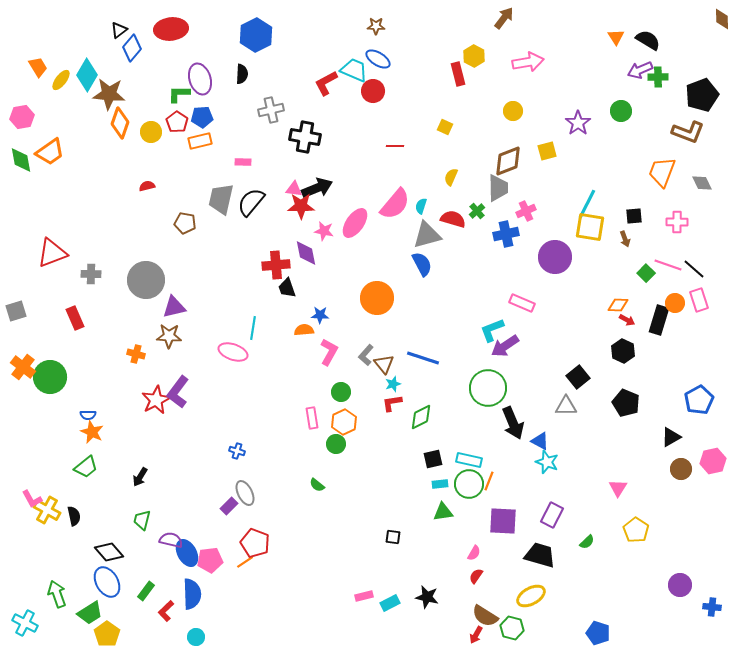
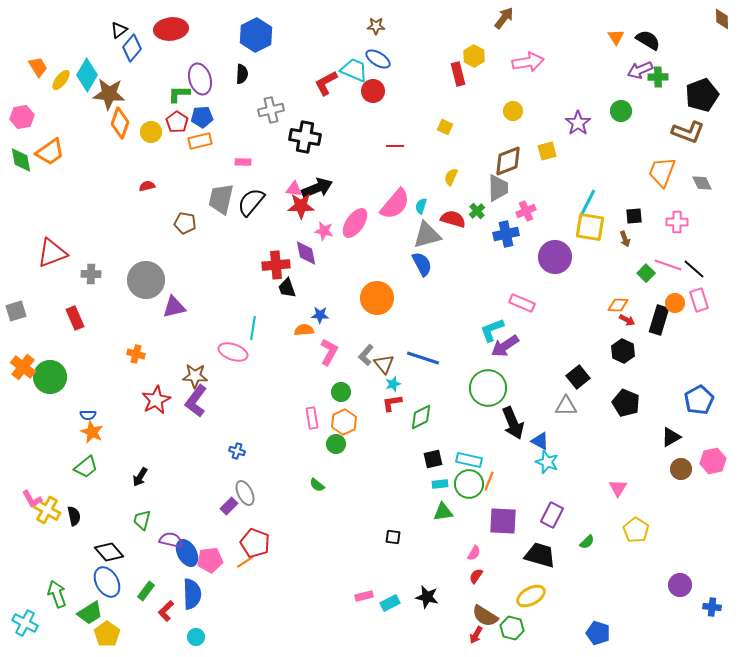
brown star at (169, 336): moved 26 px right, 40 px down
purple L-shape at (178, 392): moved 18 px right, 9 px down
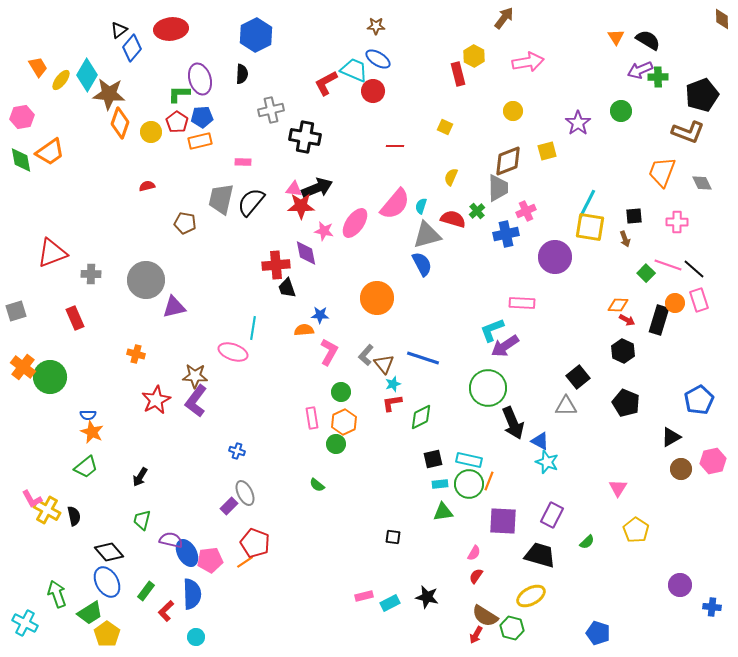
pink rectangle at (522, 303): rotated 20 degrees counterclockwise
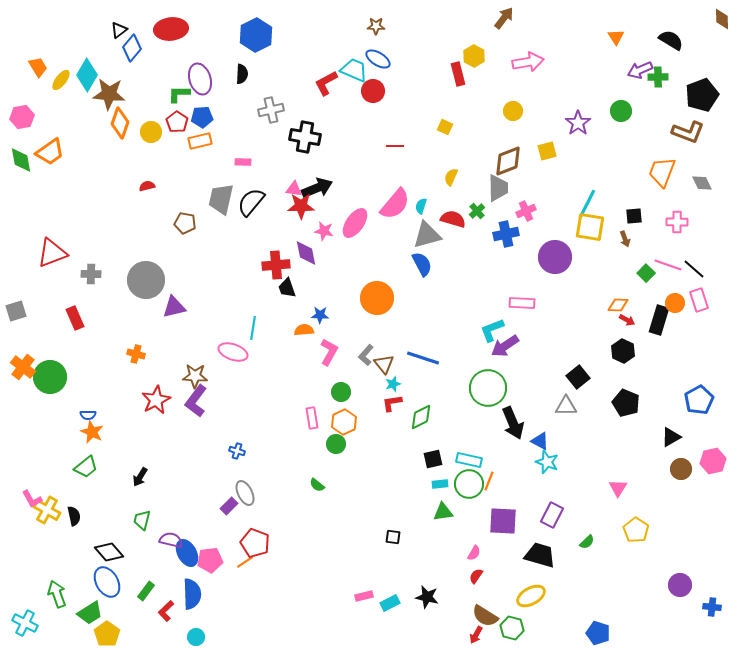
black semicircle at (648, 40): moved 23 px right
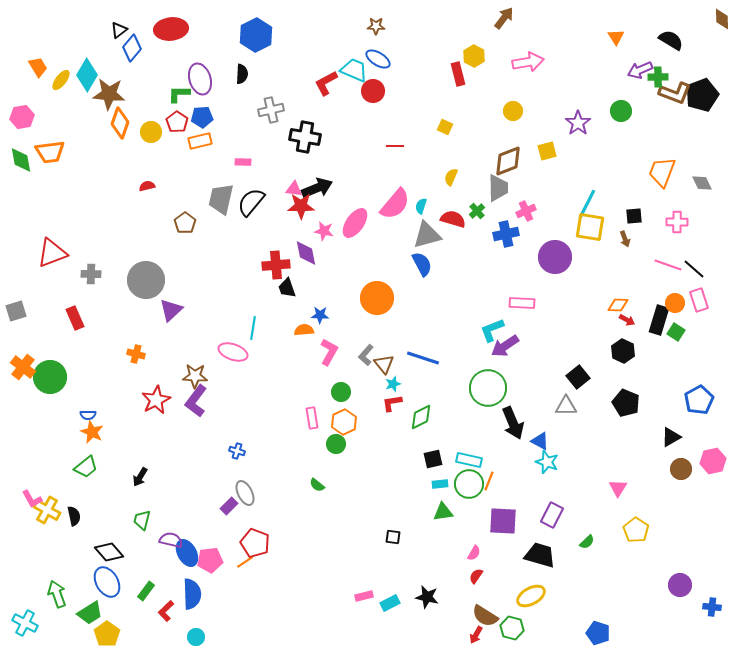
brown L-shape at (688, 132): moved 13 px left, 39 px up
orange trapezoid at (50, 152): rotated 28 degrees clockwise
brown pentagon at (185, 223): rotated 25 degrees clockwise
green square at (646, 273): moved 30 px right, 59 px down; rotated 12 degrees counterclockwise
purple triangle at (174, 307): moved 3 px left, 3 px down; rotated 30 degrees counterclockwise
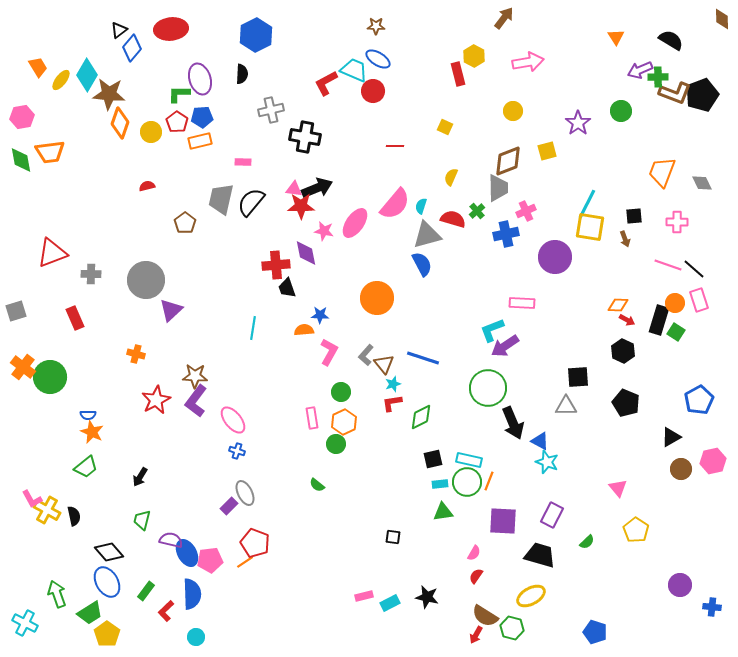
pink ellipse at (233, 352): moved 68 px down; rotated 32 degrees clockwise
black square at (578, 377): rotated 35 degrees clockwise
green circle at (469, 484): moved 2 px left, 2 px up
pink triangle at (618, 488): rotated 12 degrees counterclockwise
blue pentagon at (598, 633): moved 3 px left, 1 px up
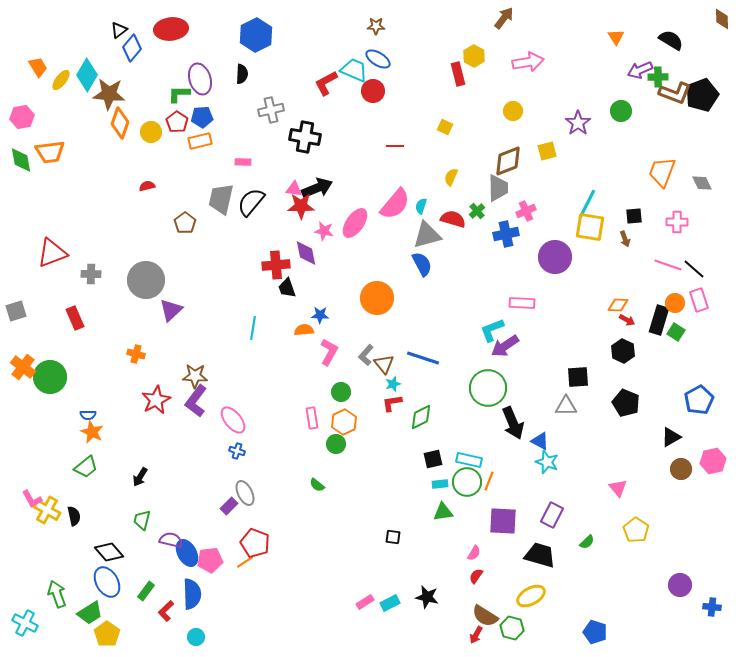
pink rectangle at (364, 596): moved 1 px right, 6 px down; rotated 18 degrees counterclockwise
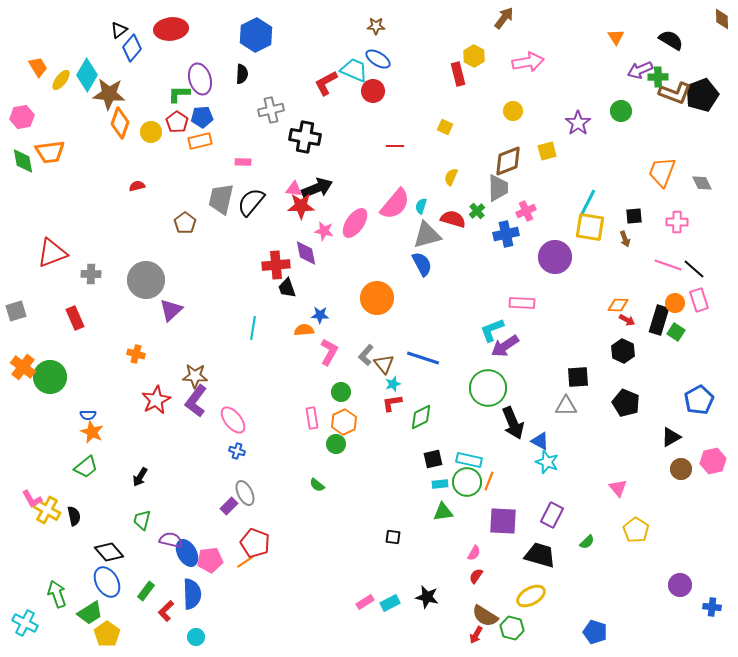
green diamond at (21, 160): moved 2 px right, 1 px down
red semicircle at (147, 186): moved 10 px left
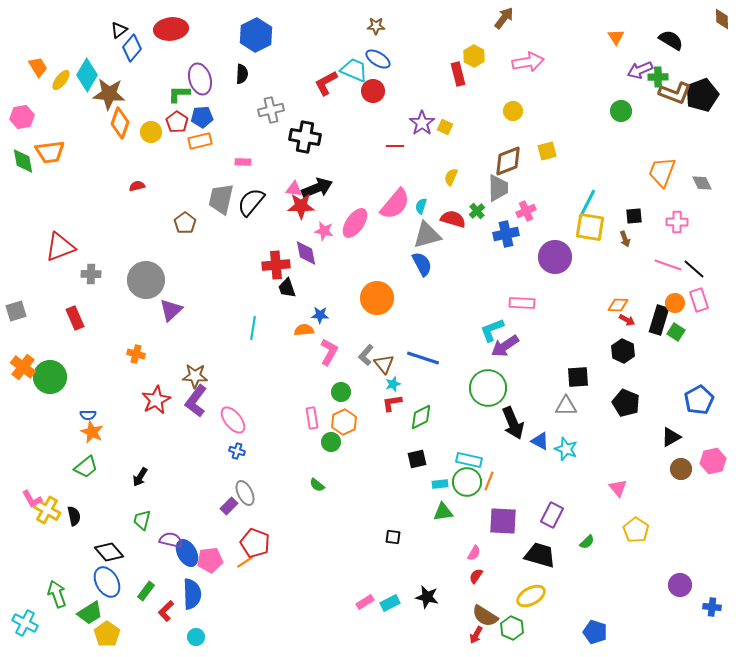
purple star at (578, 123): moved 156 px left
red triangle at (52, 253): moved 8 px right, 6 px up
green circle at (336, 444): moved 5 px left, 2 px up
black square at (433, 459): moved 16 px left
cyan star at (547, 462): moved 19 px right, 13 px up
green hexagon at (512, 628): rotated 10 degrees clockwise
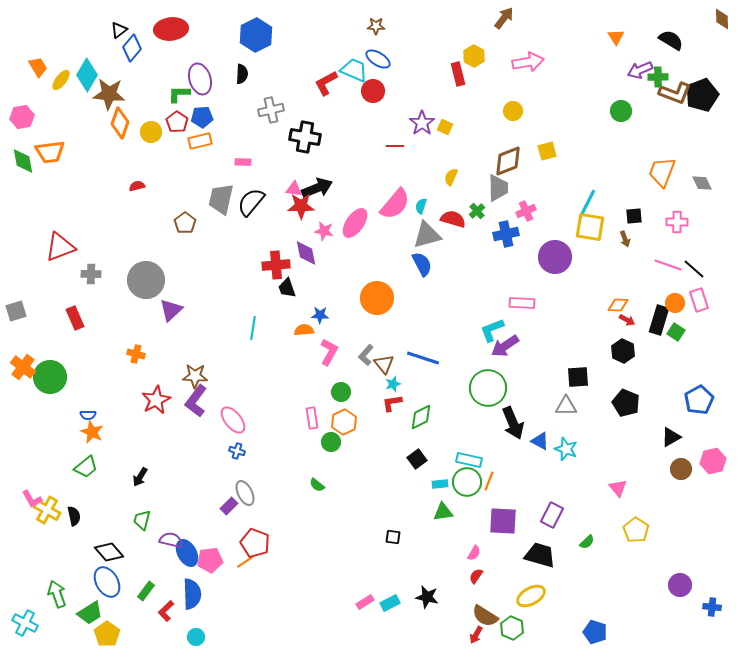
black square at (417, 459): rotated 24 degrees counterclockwise
